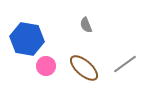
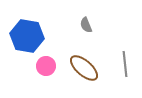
blue hexagon: moved 3 px up
gray line: rotated 60 degrees counterclockwise
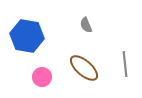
pink circle: moved 4 px left, 11 px down
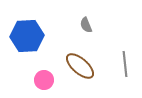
blue hexagon: rotated 12 degrees counterclockwise
brown ellipse: moved 4 px left, 2 px up
pink circle: moved 2 px right, 3 px down
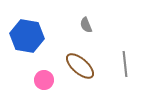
blue hexagon: rotated 12 degrees clockwise
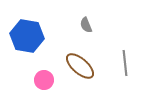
gray line: moved 1 px up
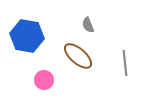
gray semicircle: moved 2 px right
brown ellipse: moved 2 px left, 10 px up
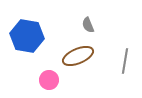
brown ellipse: rotated 64 degrees counterclockwise
gray line: moved 2 px up; rotated 15 degrees clockwise
pink circle: moved 5 px right
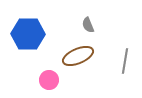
blue hexagon: moved 1 px right, 2 px up; rotated 8 degrees counterclockwise
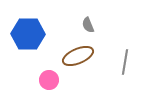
gray line: moved 1 px down
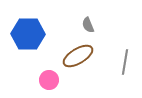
brown ellipse: rotated 8 degrees counterclockwise
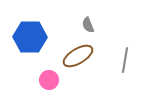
blue hexagon: moved 2 px right, 3 px down
gray line: moved 2 px up
